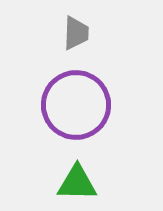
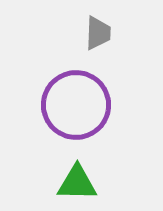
gray trapezoid: moved 22 px right
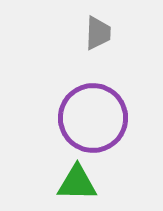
purple circle: moved 17 px right, 13 px down
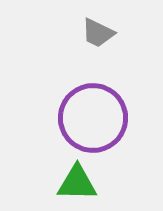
gray trapezoid: rotated 114 degrees clockwise
